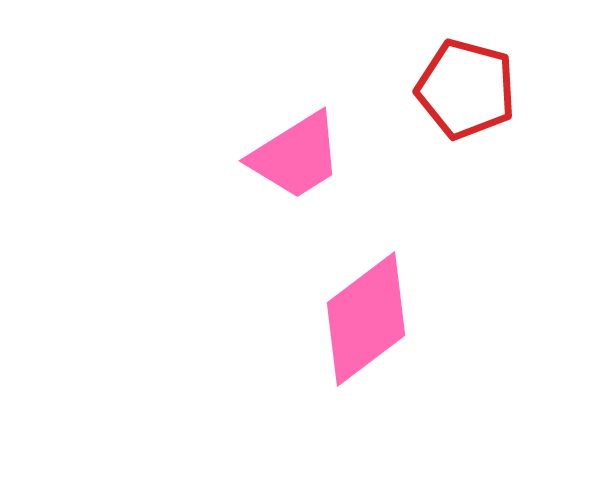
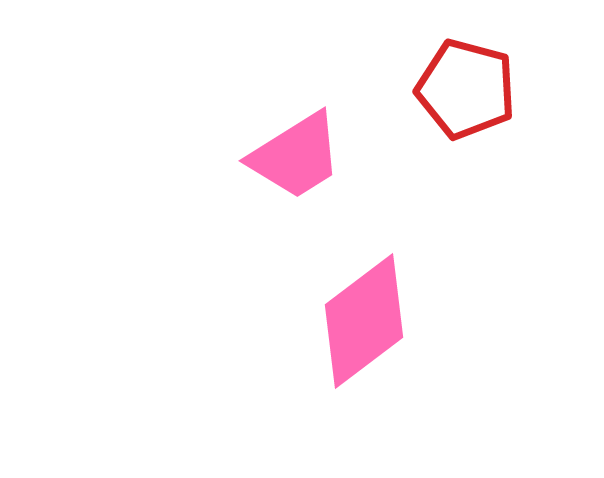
pink diamond: moved 2 px left, 2 px down
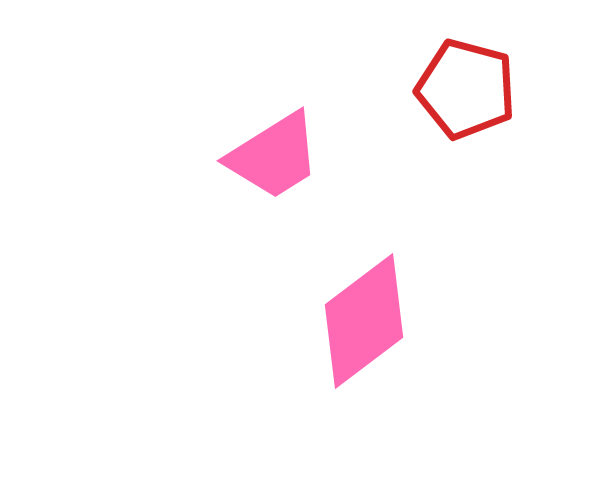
pink trapezoid: moved 22 px left
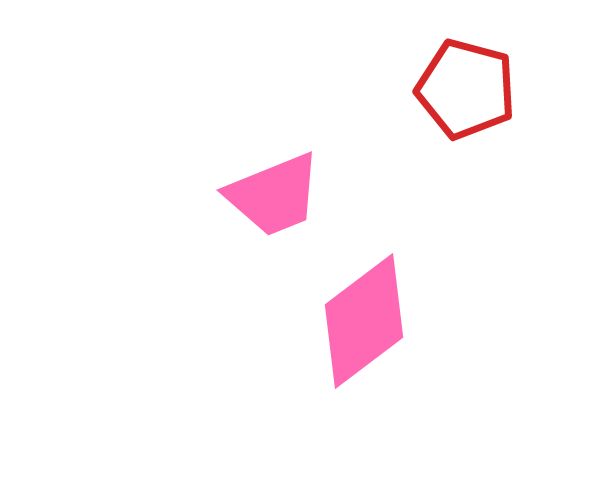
pink trapezoid: moved 39 px down; rotated 10 degrees clockwise
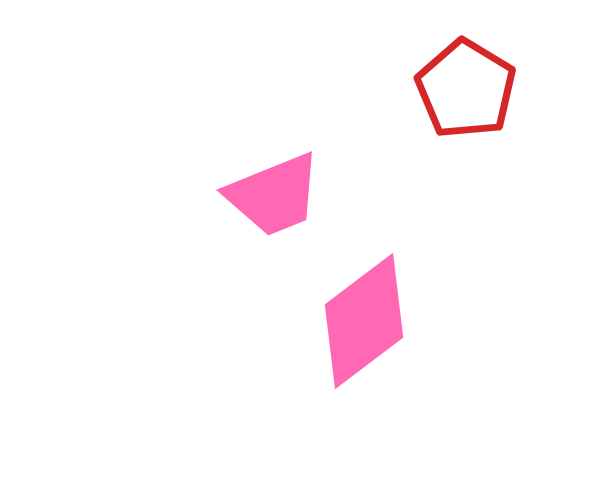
red pentagon: rotated 16 degrees clockwise
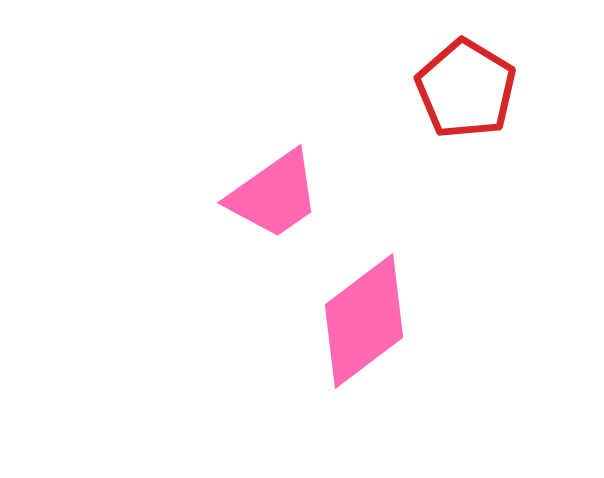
pink trapezoid: rotated 13 degrees counterclockwise
